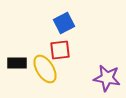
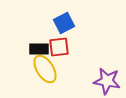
red square: moved 1 px left, 3 px up
black rectangle: moved 22 px right, 14 px up
purple star: moved 3 px down
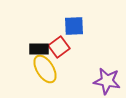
blue square: moved 10 px right, 3 px down; rotated 25 degrees clockwise
red square: rotated 30 degrees counterclockwise
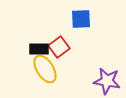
blue square: moved 7 px right, 7 px up
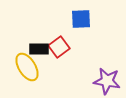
yellow ellipse: moved 18 px left, 2 px up
